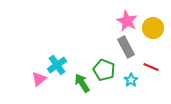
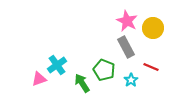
pink triangle: rotated 21 degrees clockwise
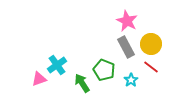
yellow circle: moved 2 px left, 16 px down
red line: rotated 14 degrees clockwise
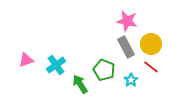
pink star: rotated 15 degrees counterclockwise
cyan cross: moved 1 px left
pink triangle: moved 13 px left, 19 px up
green arrow: moved 2 px left, 1 px down
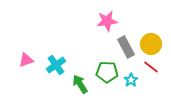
pink star: moved 20 px left; rotated 20 degrees counterclockwise
green pentagon: moved 3 px right, 2 px down; rotated 20 degrees counterclockwise
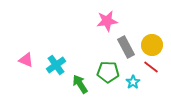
yellow circle: moved 1 px right, 1 px down
pink triangle: rotated 42 degrees clockwise
green pentagon: moved 1 px right
cyan star: moved 2 px right, 2 px down
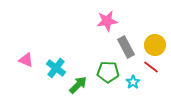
yellow circle: moved 3 px right
cyan cross: moved 3 px down; rotated 18 degrees counterclockwise
green arrow: moved 2 px left, 1 px down; rotated 78 degrees clockwise
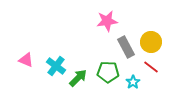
yellow circle: moved 4 px left, 3 px up
cyan cross: moved 2 px up
green arrow: moved 7 px up
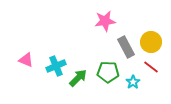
pink star: moved 2 px left
cyan cross: rotated 30 degrees clockwise
